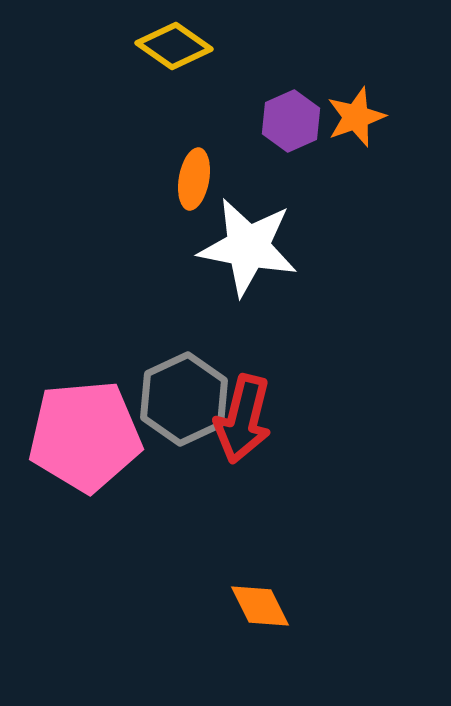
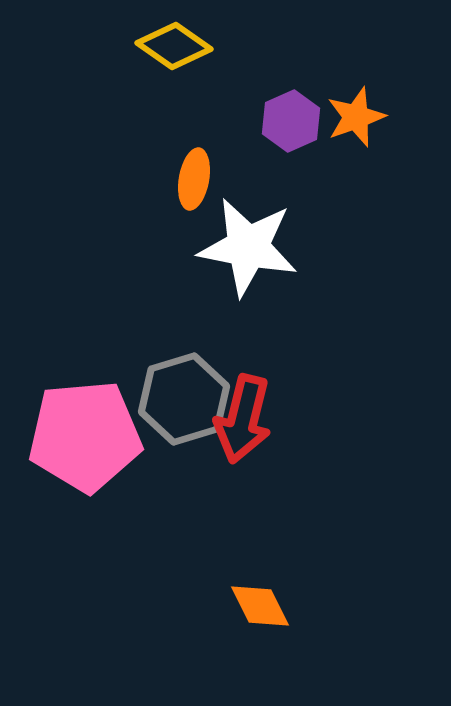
gray hexagon: rotated 8 degrees clockwise
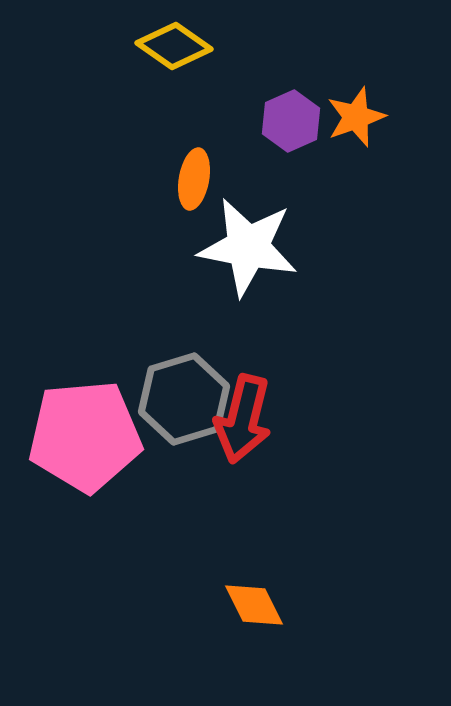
orange diamond: moved 6 px left, 1 px up
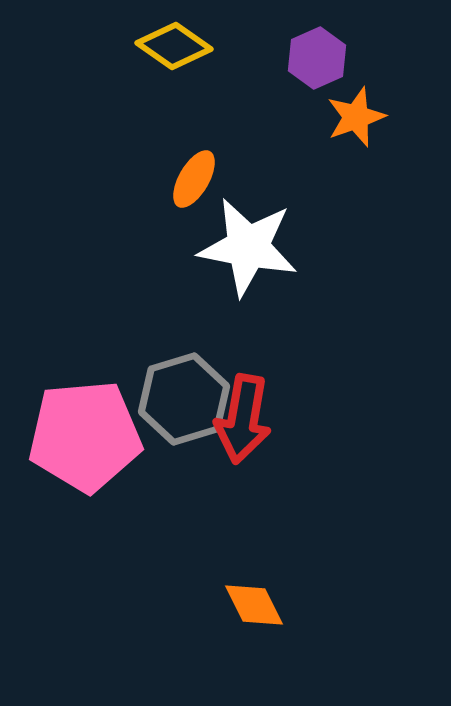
purple hexagon: moved 26 px right, 63 px up
orange ellipse: rotated 20 degrees clockwise
red arrow: rotated 4 degrees counterclockwise
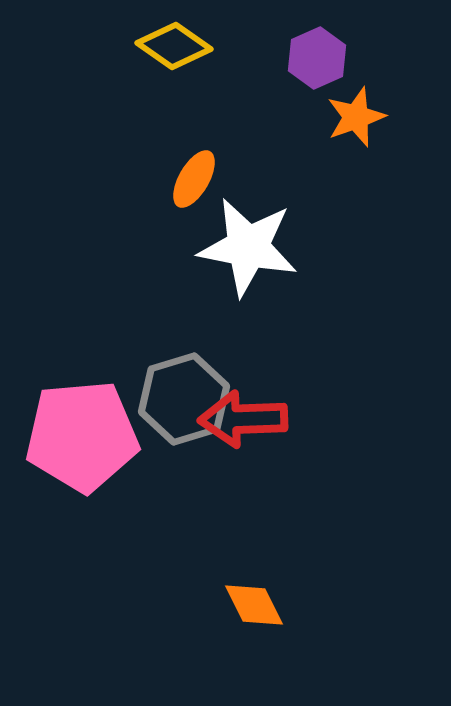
red arrow: rotated 78 degrees clockwise
pink pentagon: moved 3 px left
